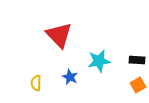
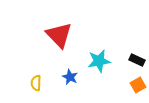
black rectangle: rotated 21 degrees clockwise
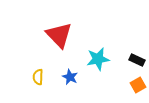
cyan star: moved 1 px left, 2 px up
yellow semicircle: moved 2 px right, 6 px up
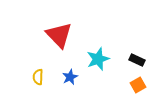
cyan star: rotated 10 degrees counterclockwise
blue star: rotated 21 degrees clockwise
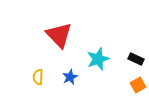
black rectangle: moved 1 px left, 1 px up
